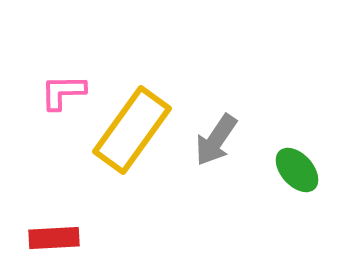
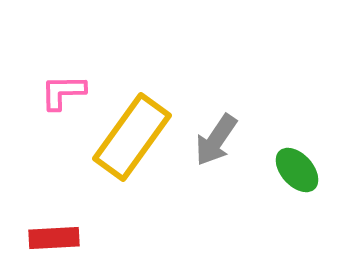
yellow rectangle: moved 7 px down
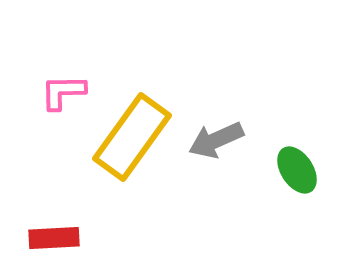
gray arrow: rotated 32 degrees clockwise
green ellipse: rotated 9 degrees clockwise
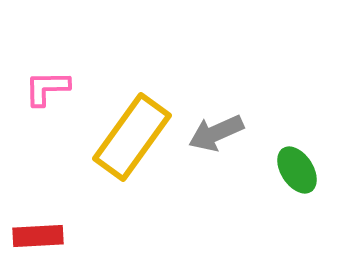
pink L-shape: moved 16 px left, 4 px up
gray arrow: moved 7 px up
red rectangle: moved 16 px left, 2 px up
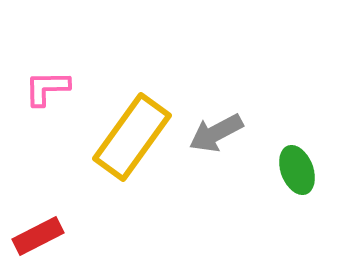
gray arrow: rotated 4 degrees counterclockwise
green ellipse: rotated 12 degrees clockwise
red rectangle: rotated 24 degrees counterclockwise
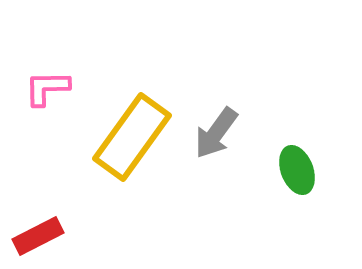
gray arrow: rotated 26 degrees counterclockwise
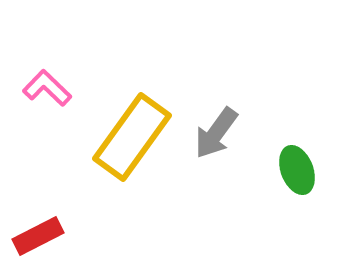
pink L-shape: rotated 45 degrees clockwise
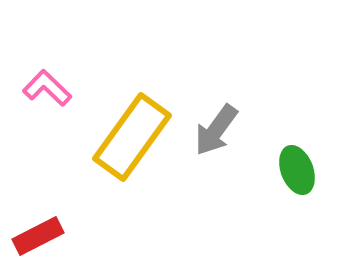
gray arrow: moved 3 px up
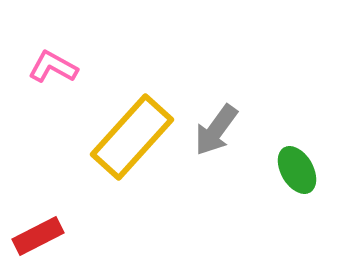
pink L-shape: moved 6 px right, 21 px up; rotated 15 degrees counterclockwise
yellow rectangle: rotated 6 degrees clockwise
green ellipse: rotated 9 degrees counterclockwise
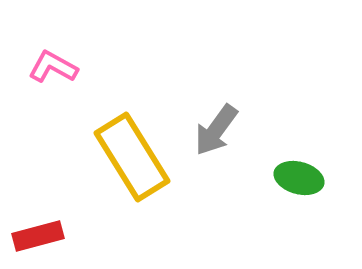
yellow rectangle: moved 20 px down; rotated 74 degrees counterclockwise
green ellipse: moved 2 px right, 8 px down; rotated 45 degrees counterclockwise
red rectangle: rotated 12 degrees clockwise
